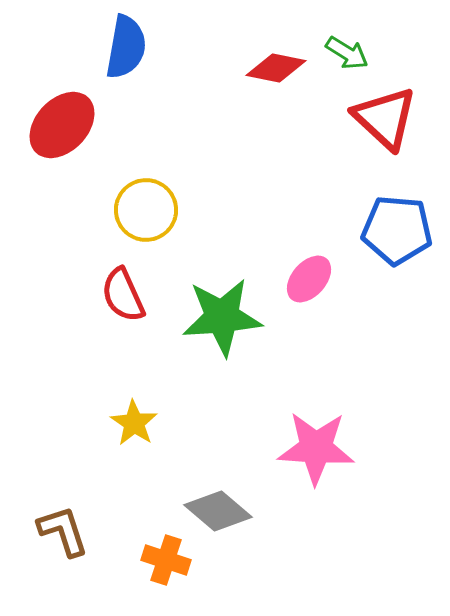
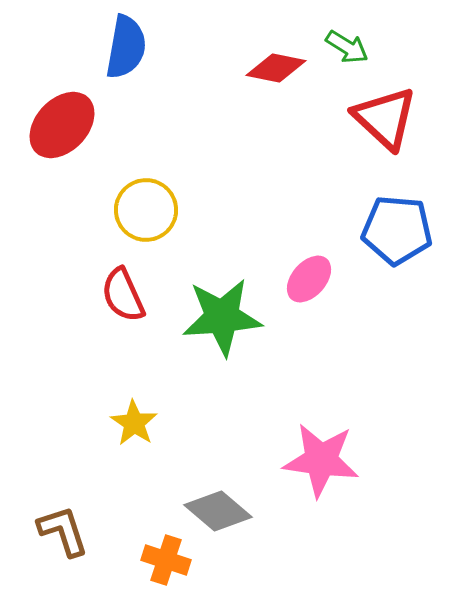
green arrow: moved 6 px up
pink star: moved 5 px right, 12 px down; rotated 4 degrees clockwise
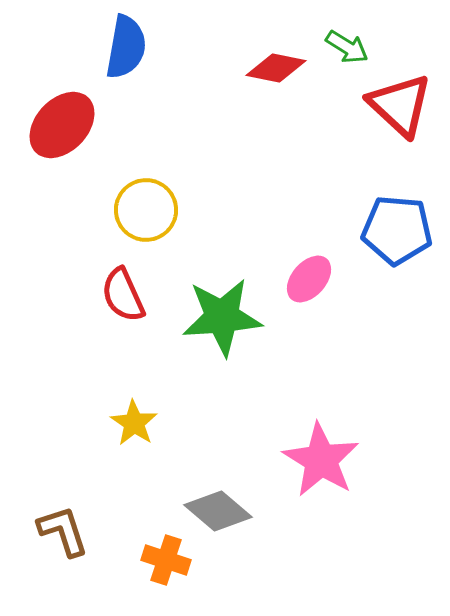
red triangle: moved 15 px right, 13 px up
pink star: rotated 24 degrees clockwise
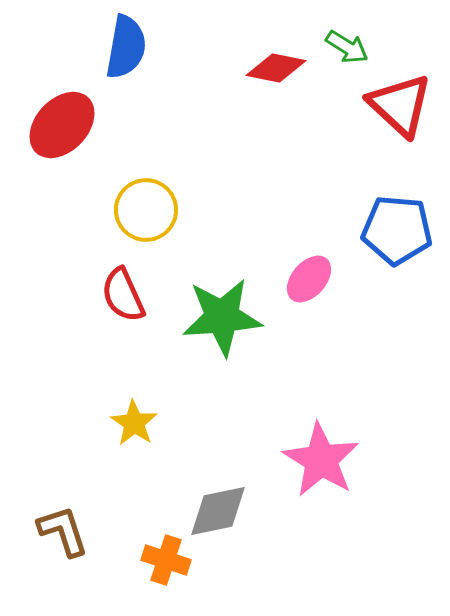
gray diamond: rotated 52 degrees counterclockwise
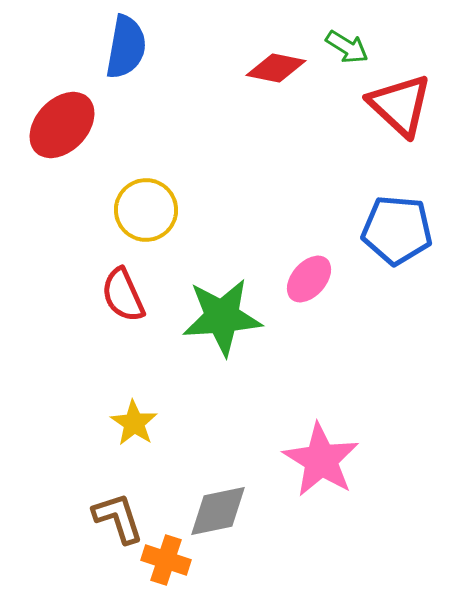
brown L-shape: moved 55 px right, 13 px up
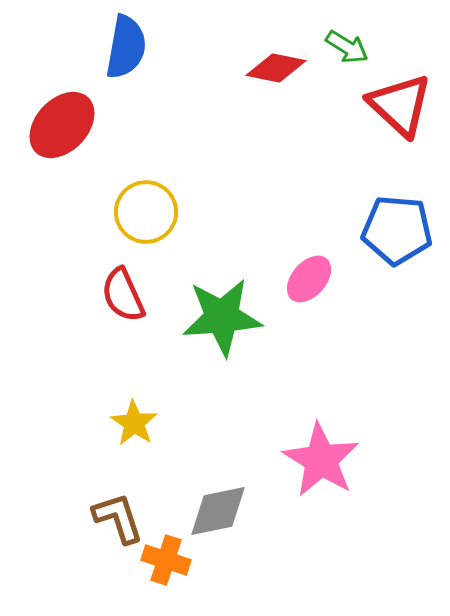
yellow circle: moved 2 px down
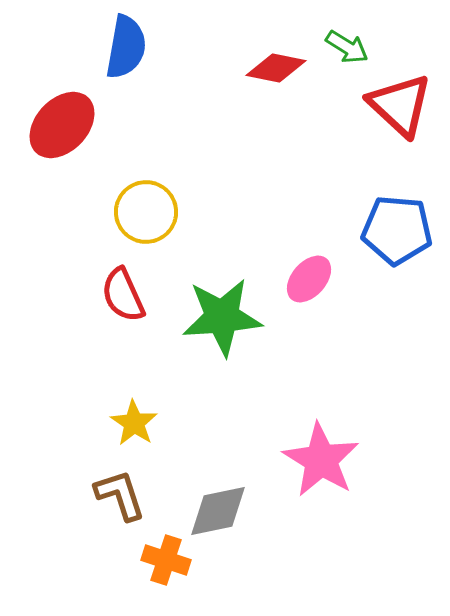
brown L-shape: moved 2 px right, 23 px up
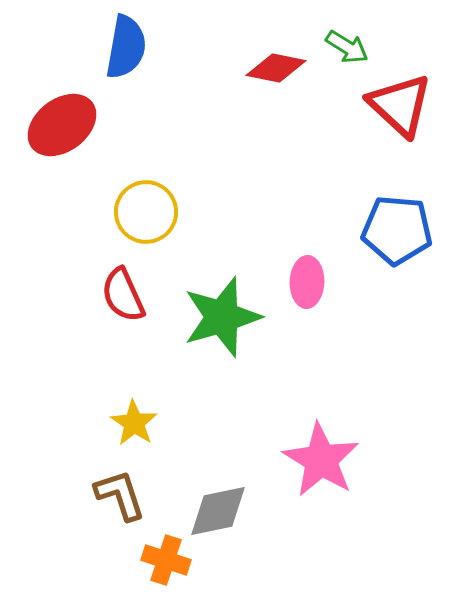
red ellipse: rotated 10 degrees clockwise
pink ellipse: moved 2 px left, 3 px down; rotated 39 degrees counterclockwise
green star: rotated 12 degrees counterclockwise
